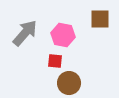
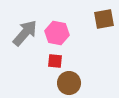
brown square: moved 4 px right; rotated 10 degrees counterclockwise
pink hexagon: moved 6 px left, 2 px up
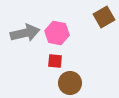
brown square: moved 2 px up; rotated 20 degrees counterclockwise
gray arrow: rotated 36 degrees clockwise
brown circle: moved 1 px right
